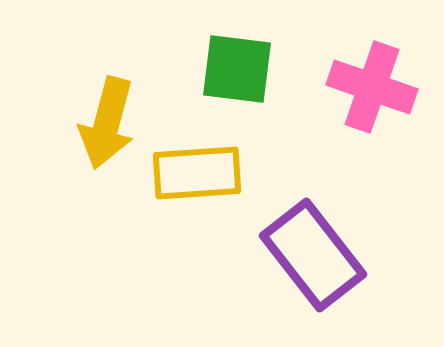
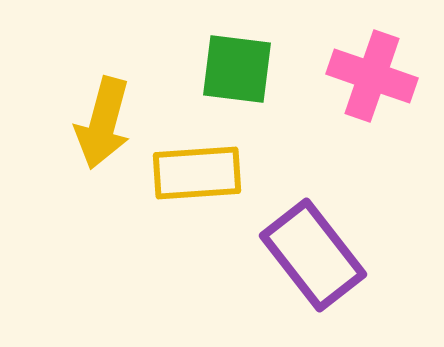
pink cross: moved 11 px up
yellow arrow: moved 4 px left
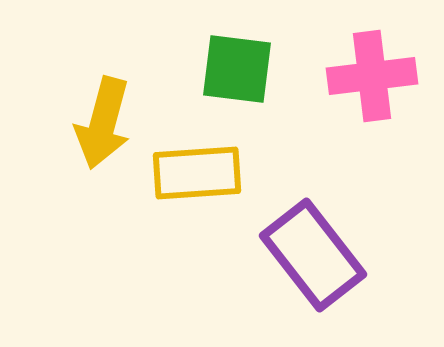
pink cross: rotated 26 degrees counterclockwise
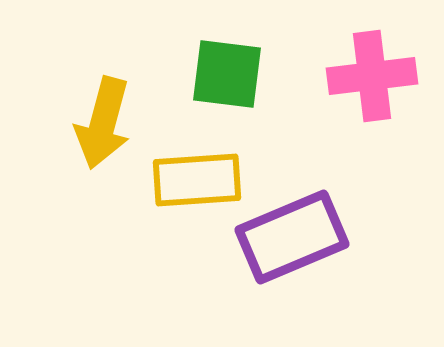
green square: moved 10 px left, 5 px down
yellow rectangle: moved 7 px down
purple rectangle: moved 21 px left, 18 px up; rotated 75 degrees counterclockwise
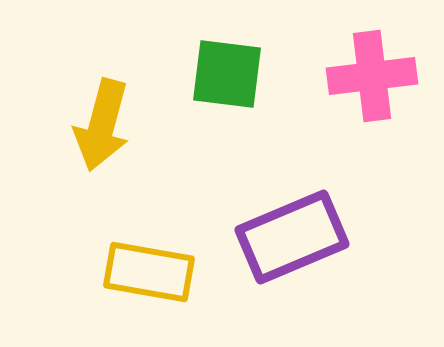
yellow arrow: moved 1 px left, 2 px down
yellow rectangle: moved 48 px left, 92 px down; rotated 14 degrees clockwise
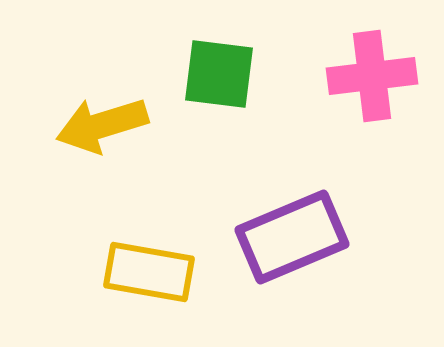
green square: moved 8 px left
yellow arrow: rotated 58 degrees clockwise
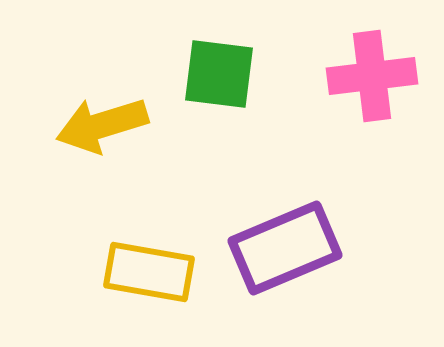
purple rectangle: moved 7 px left, 11 px down
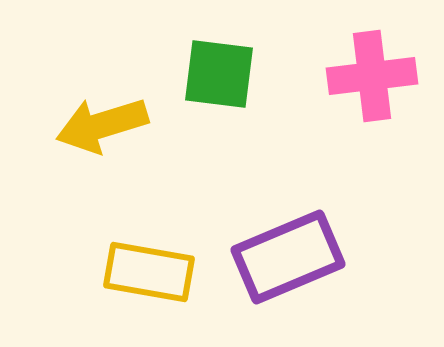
purple rectangle: moved 3 px right, 9 px down
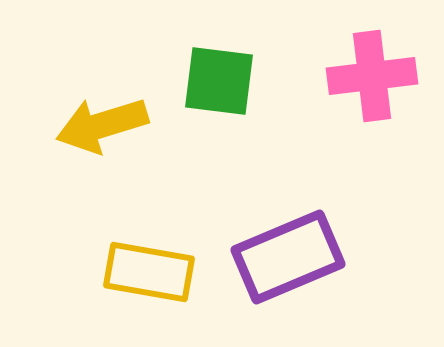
green square: moved 7 px down
